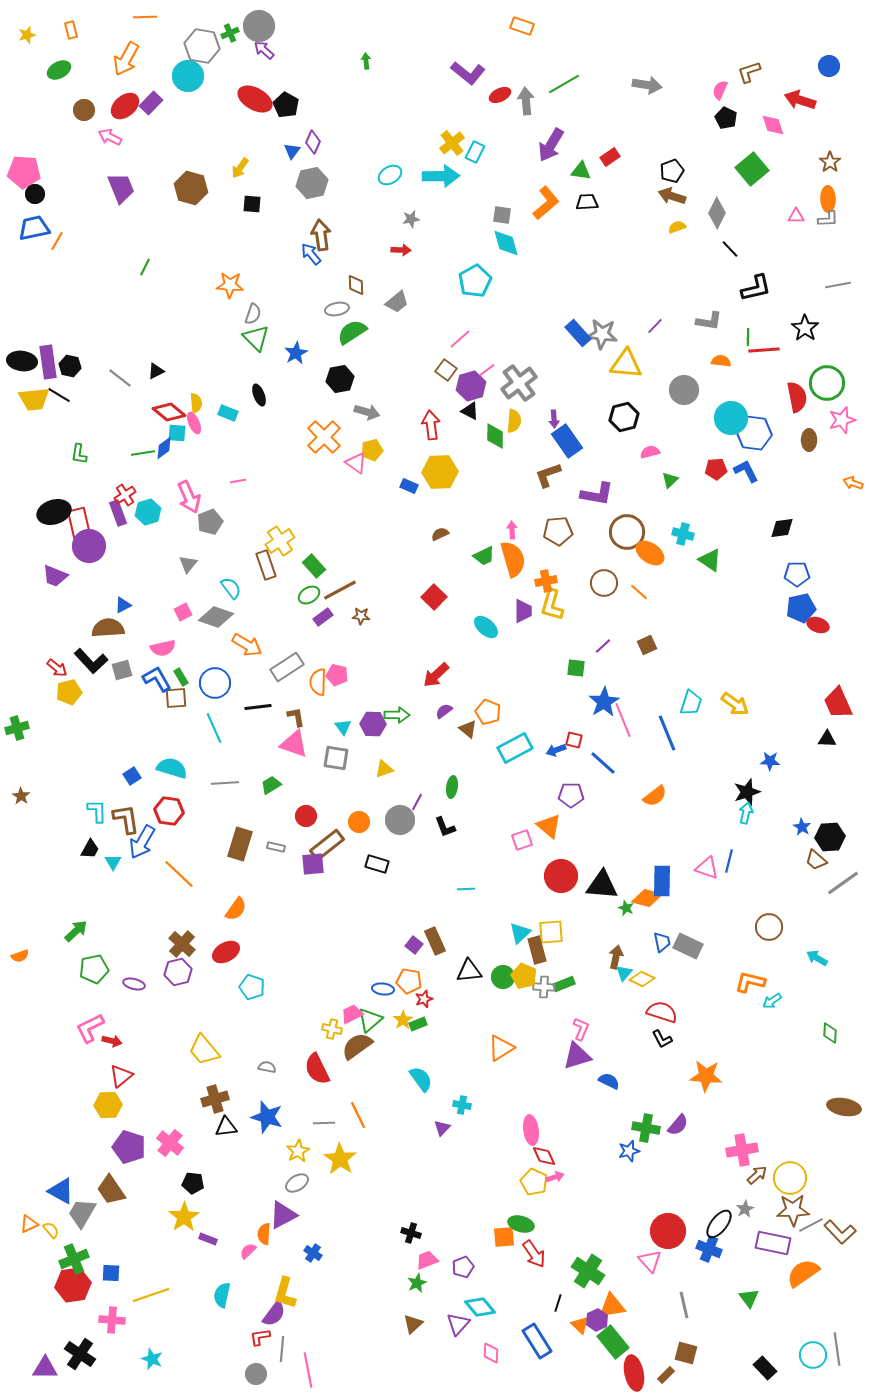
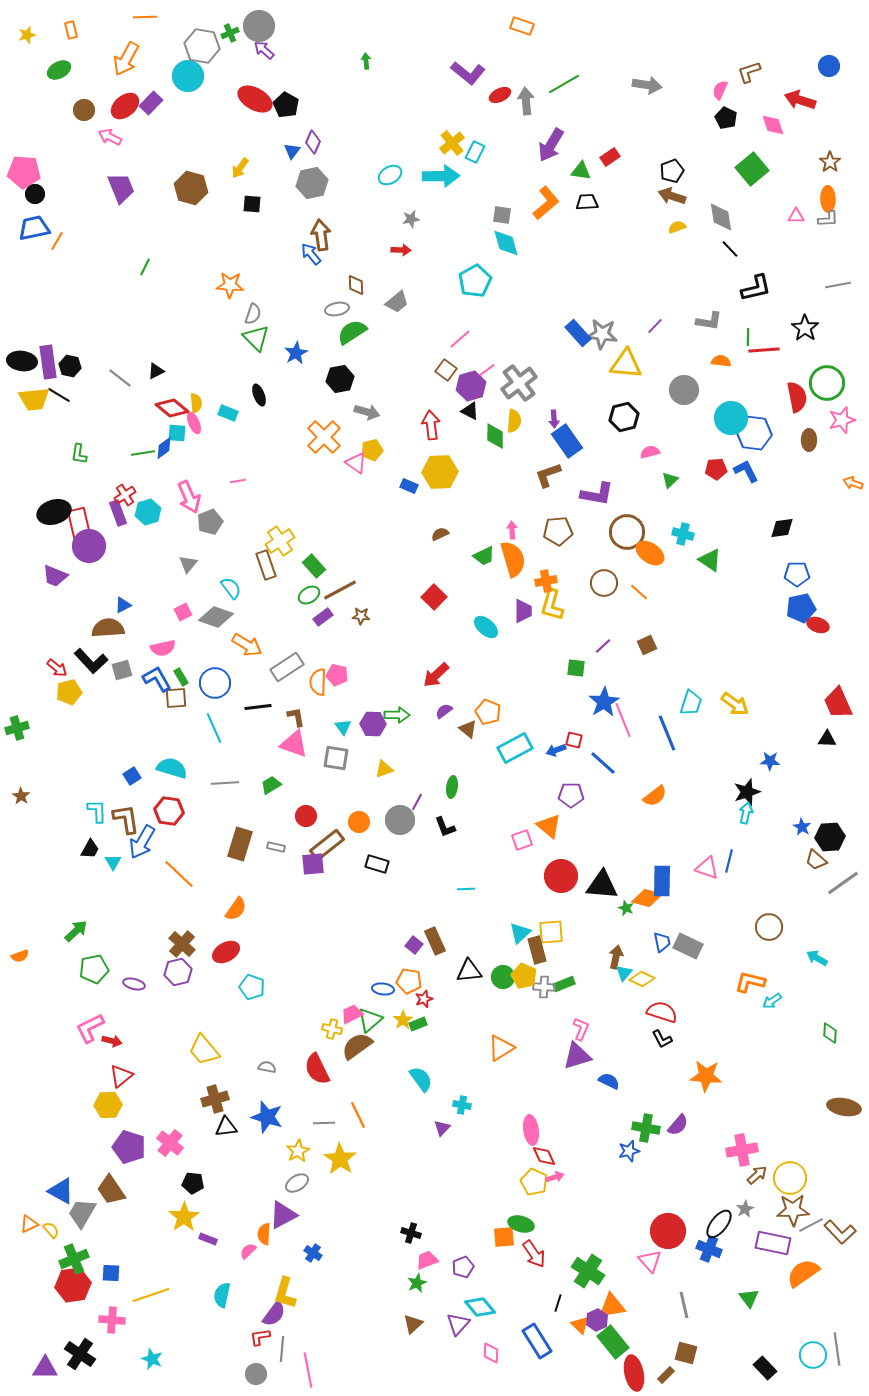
gray diamond at (717, 213): moved 4 px right, 4 px down; rotated 36 degrees counterclockwise
red diamond at (169, 412): moved 3 px right, 4 px up
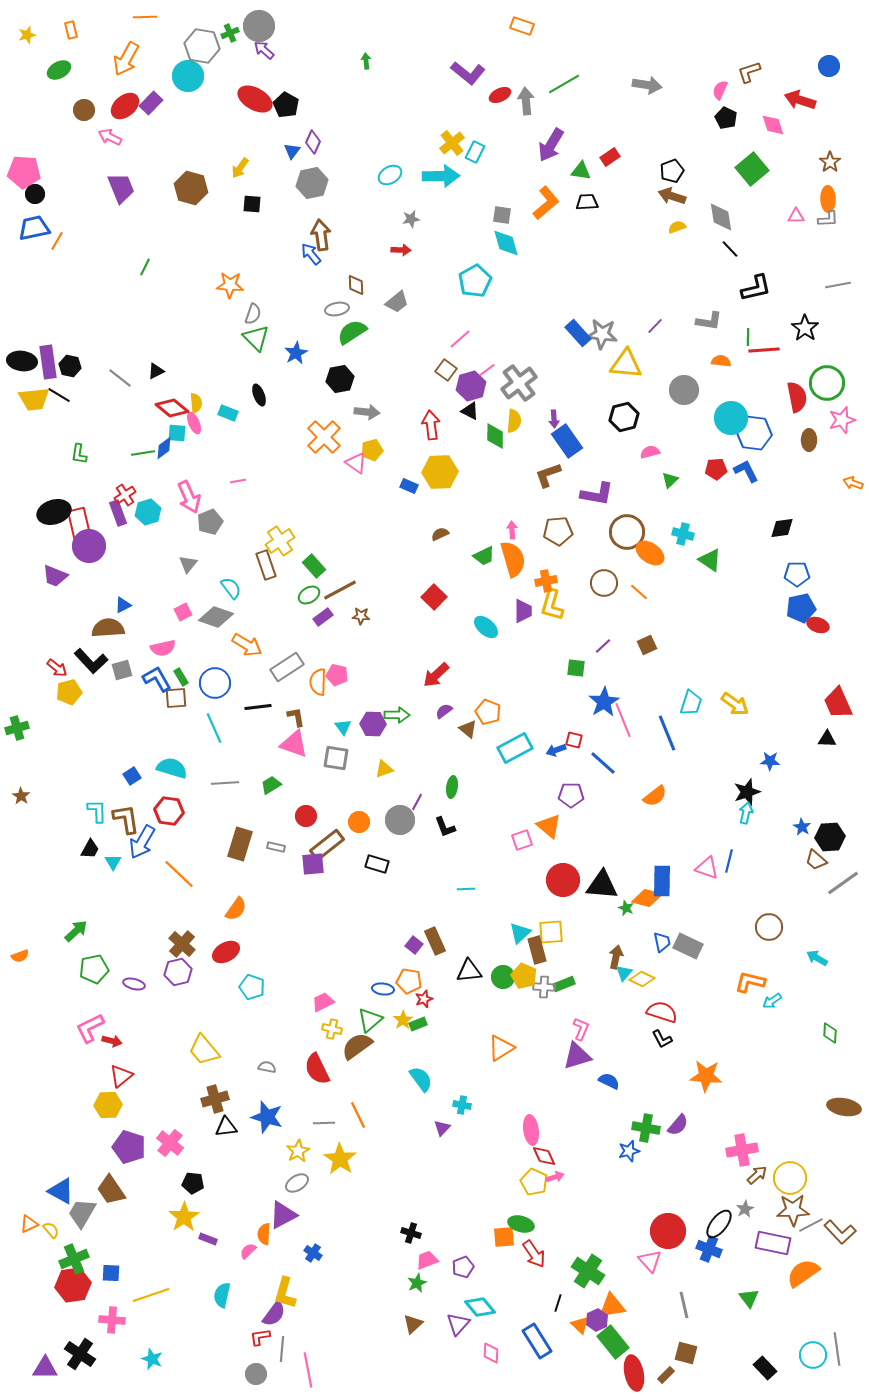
gray arrow at (367, 412): rotated 10 degrees counterclockwise
red circle at (561, 876): moved 2 px right, 4 px down
pink trapezoid at (352, 1014): moved 29 px left, 12 px up
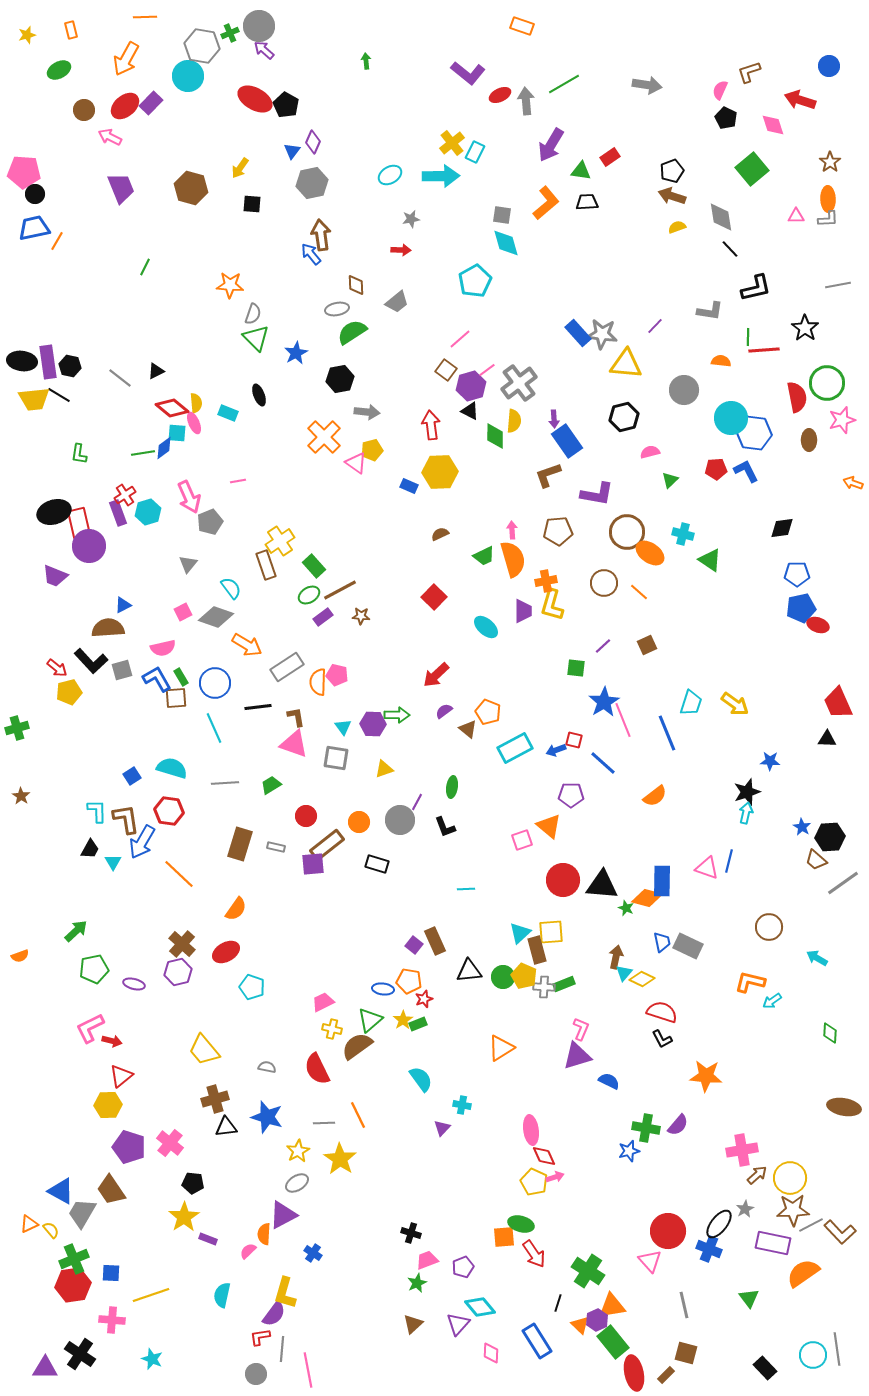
gray L-shape at (709, 321): moved 1 px right, 10 px up
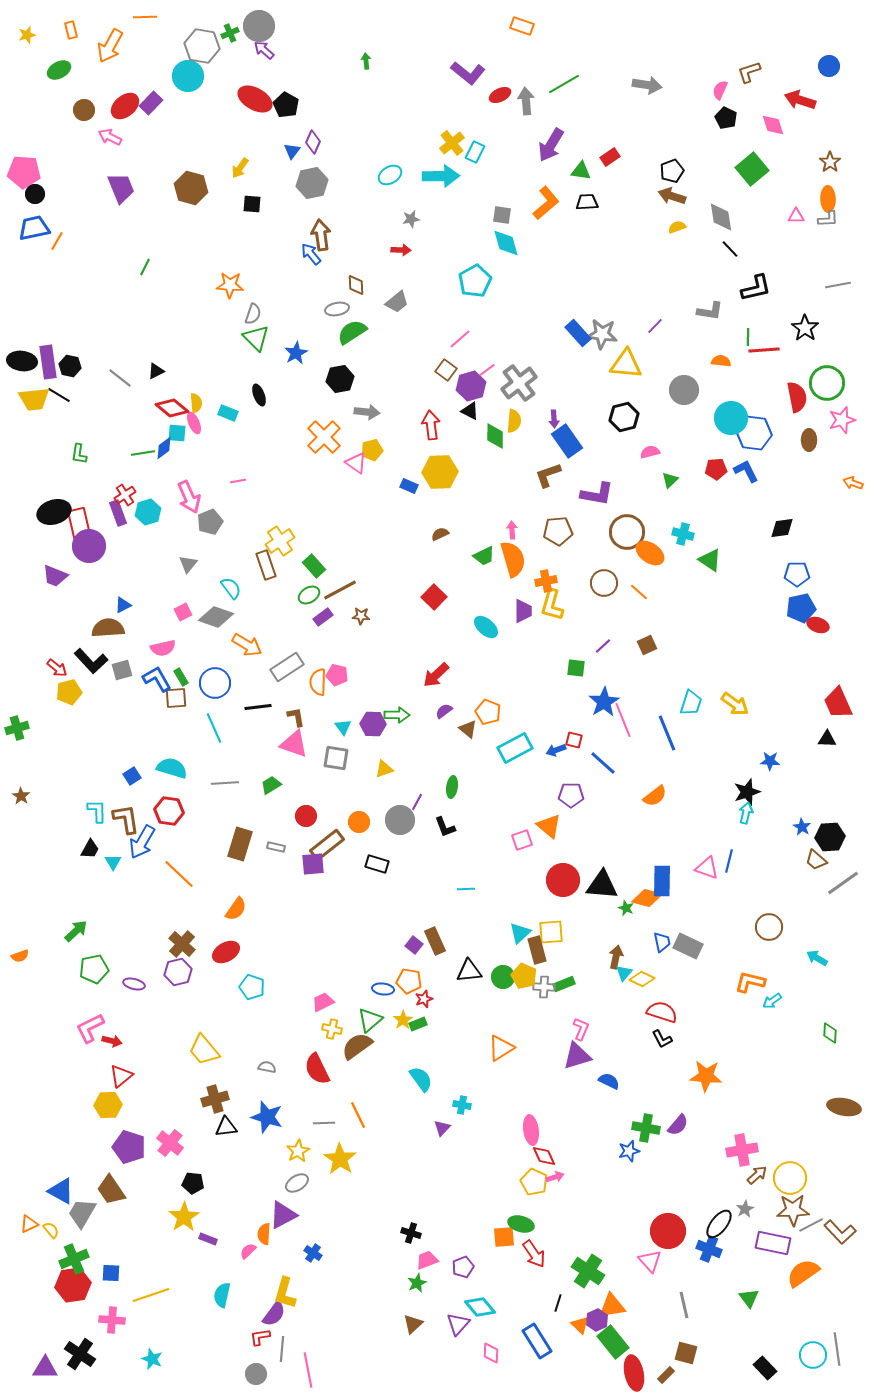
orange arrow at (126, 59): moved 16 px left, 13 px up
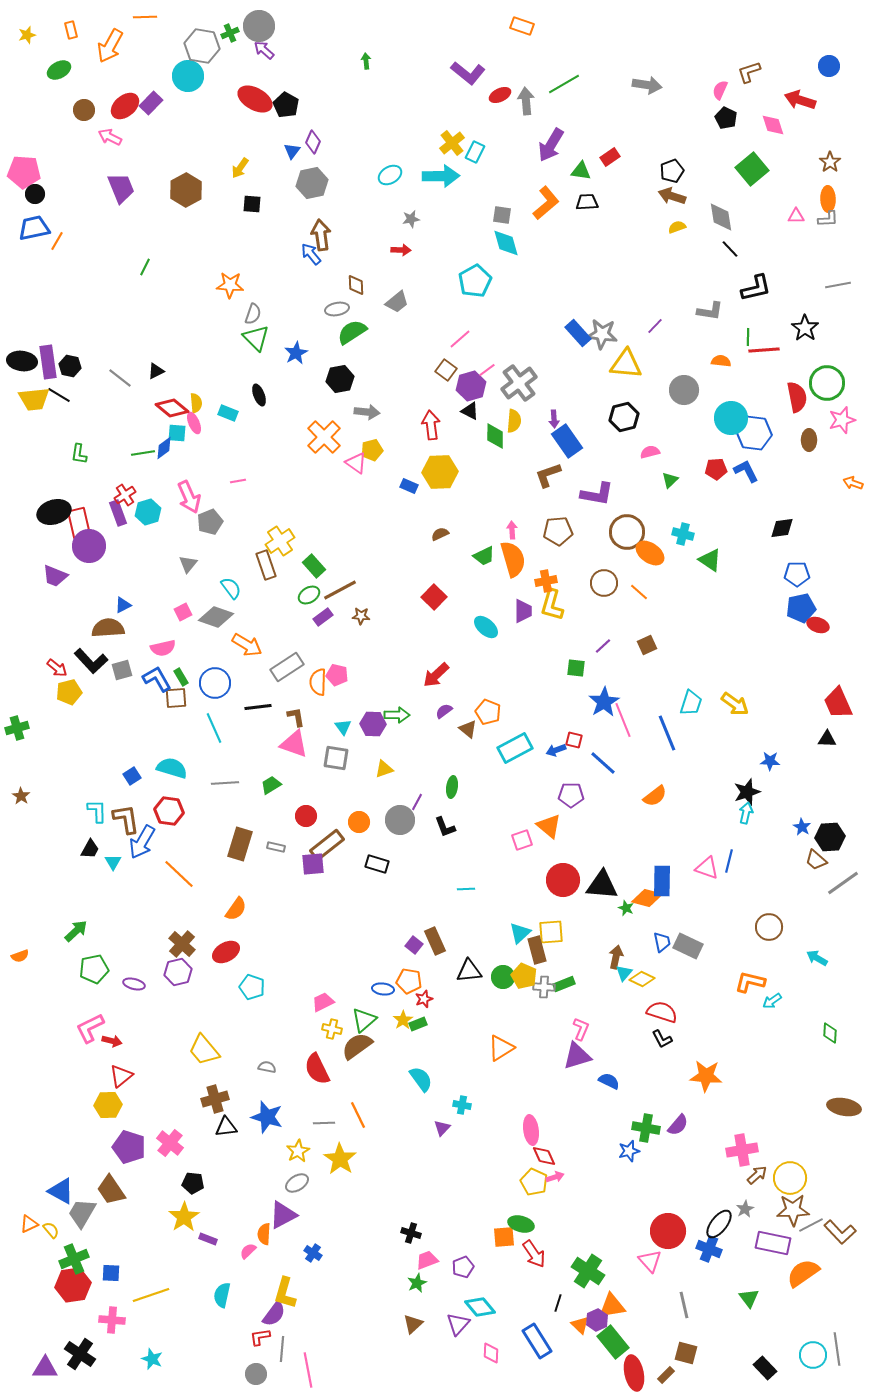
brown hexagon at (191, 188): moved 5 px left, 2 px down; rotated 16 degrees clockwise
green triangle at (370, 1020): moved 6 px left
